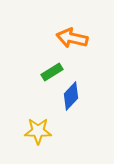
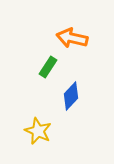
green rectangle: moved 4 px left, 5 px up; rotated 25 degrees counterclockwise
yellow star: rotated 24 degrees clockwise
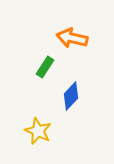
green rectangle: moved 3 px left
